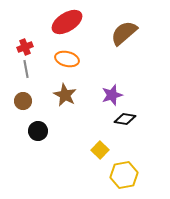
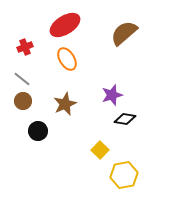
red ellipse: moved 2 px left, 3 px down
orange ellipse: rotated 45 degrees clockwise
gray line: moved 4 px left, 10 px down; rotated 42 degrees counterclockwise
brown star: moved 9 px down; rotated 20 degrees clockwise
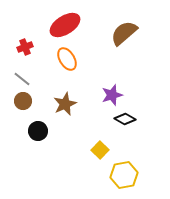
black diamond: rotated 20 degrees clockwise
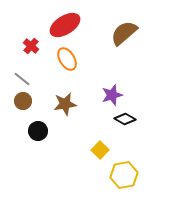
red cross: moved 6 px right, 1 px up; rotated 28 degrees counterclockwise
brown star: rotated 15 degrees clockwise
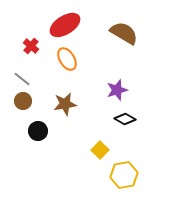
brown semicircle: rotated 72 degrees clockwise
purple star: moved 5 px right, 5 px up
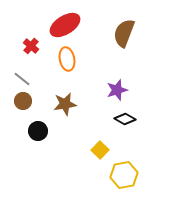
brown semicircle: rotated 100 degrees counterclockwise
orange ellipse: rotated 20 degrees clockwise
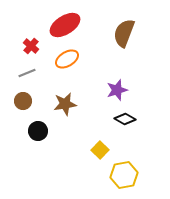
orange ellipse: rotated 70 degrees clockwise
gray line: moved 5 px right, 6 px up; rotated 60 degrees counterclockwise
